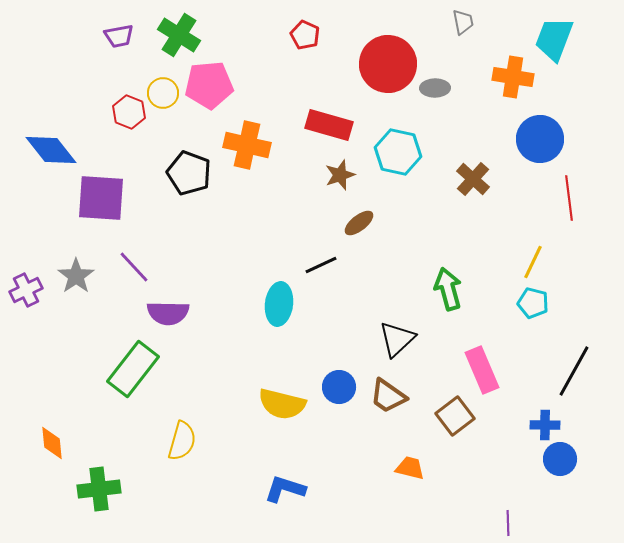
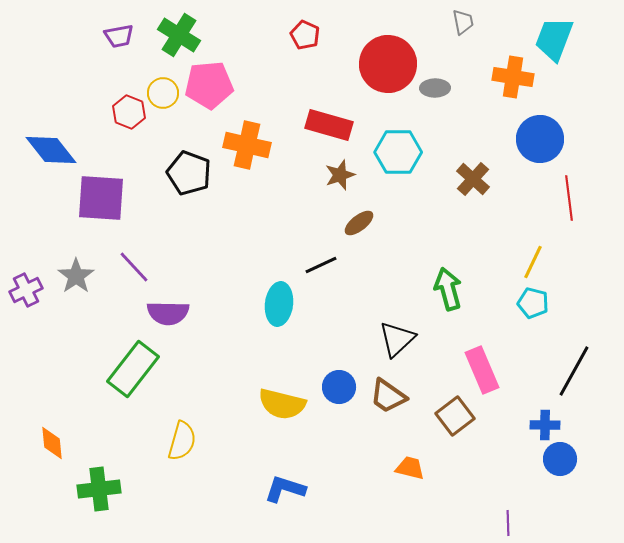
cyan hexagon at (398, 152): rotated 12 degrees counterclockwise
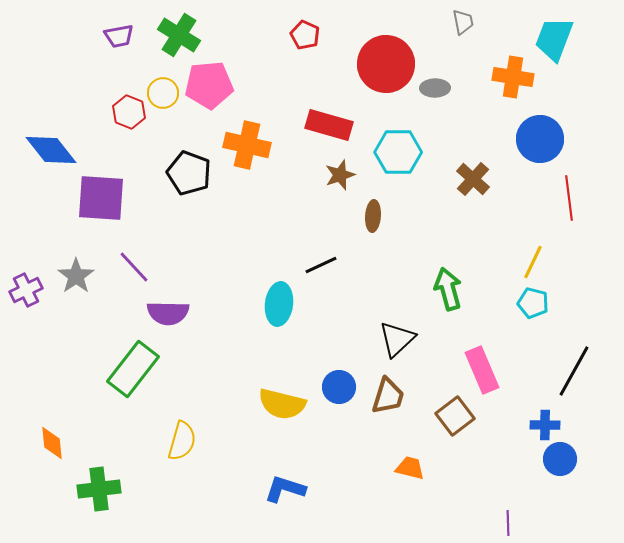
red circle at (388, 64): moved 2 px left
brown ellipse at (359, 223): moved 14 px right, 7 px up; rotated 48 degrees counterclockwise
brown trapezoid at (388, 396): rotated 108 degrees counterclockwise
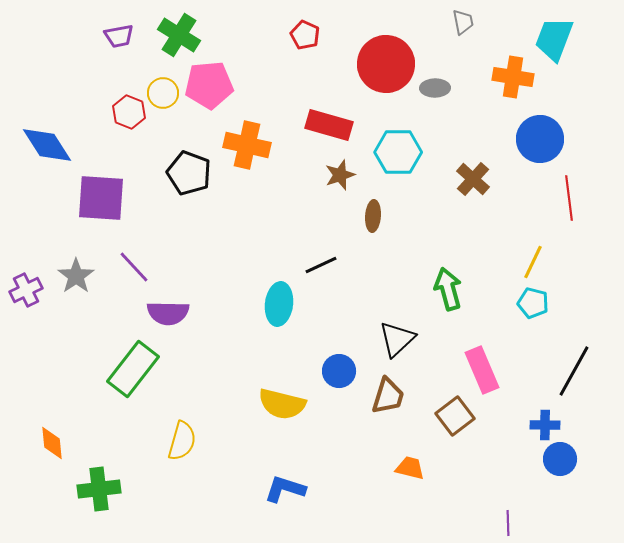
blue diamond at (51, 150): moved 4 px left, 5 px up; rotated 6 degrees clockwise
blue circle at (339, 387): moved 16 px up
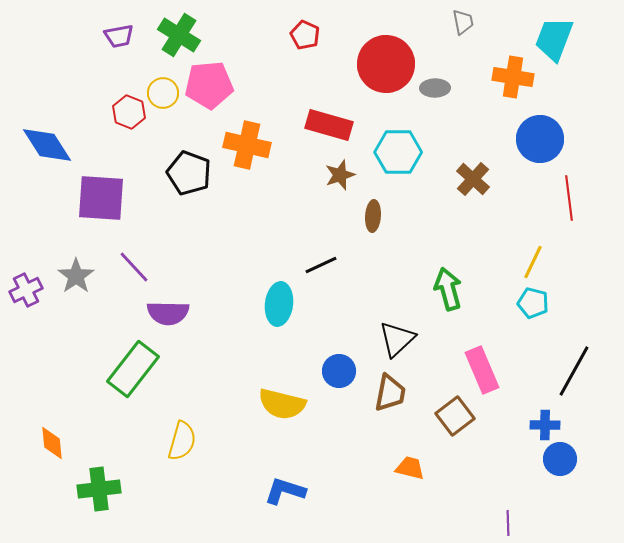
brown trapezoid at (388, 396): moved 2 px right, 3 px up; rotated 6 degrees counterclockwise
blue L-shape at (285, 489): moved 2 px down
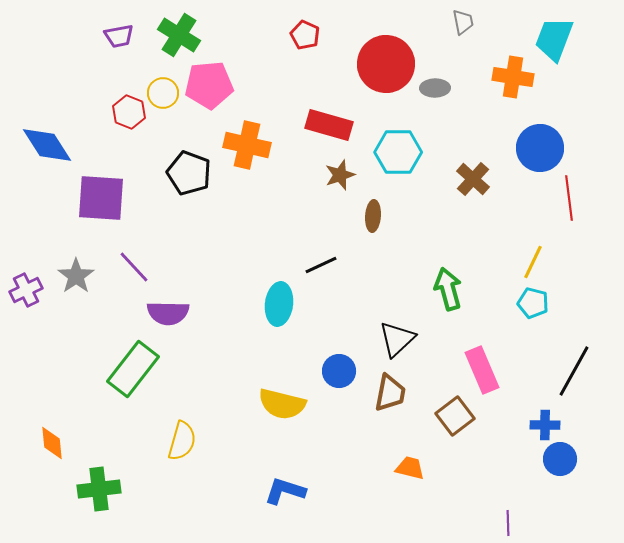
blue circle at (540, 139): moved 9 px down
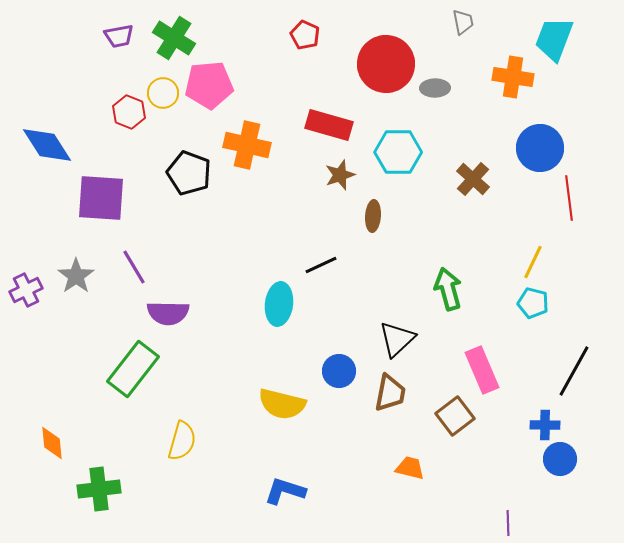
green cross at (179, 35): moved 5 px left, 3 px down
purple line at (134, 267): rotated 12 degrees clockwise
